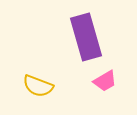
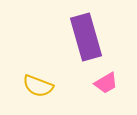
pink trapezoid: moved 1 px right, 2 px down
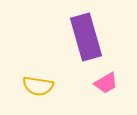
yellow semicircle: rotated 12 degrees counterclockwise
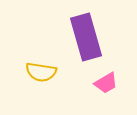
yellow semicircle: moved 3 px right, 14 px up
